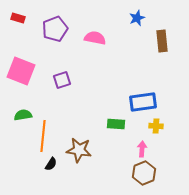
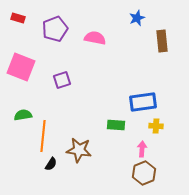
pink square: moved 4 px up
green rectangle: moved 1 px down
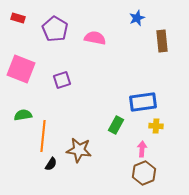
purple pentagon: rotated 20 degrees counterclockwise
pink square: moved 2 px down
green rectangle: rotated 66 degrees counterclockwise
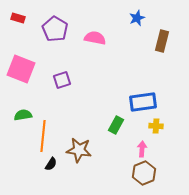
brown rectangle: rotated 20 degrees clockwise
